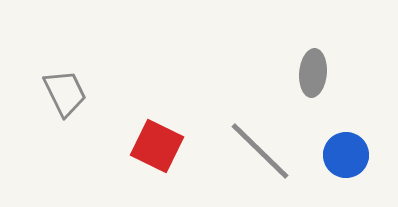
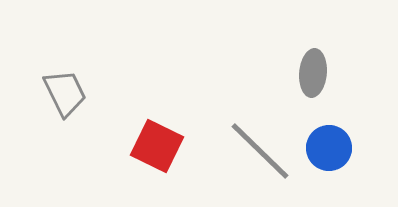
blue circle: moved 17 px left, 7 px up
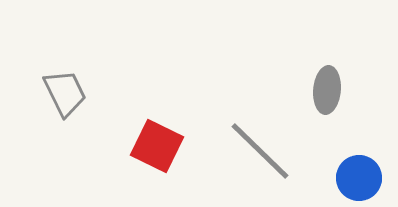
gray ellipse: moved 14 px right, 17 px down
blue circle: moved 30 px right, 30 px down
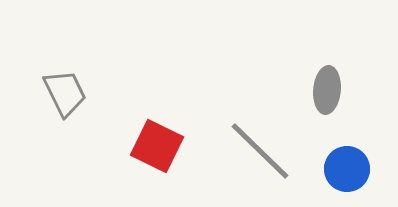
blue circle: moved 12 px left, 9 px up
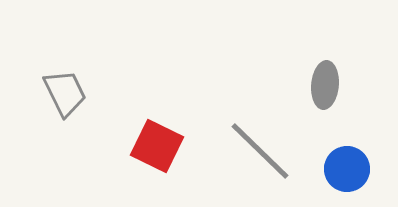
gray ellipse: moved 2 px left, 5 px up
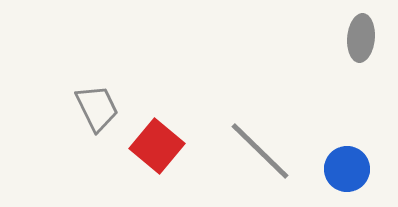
gray ellipse: moved 36 px right, 47 px up
gray trapezoid: moved 32 px right, 15 px down
red square: rotated 14 degrees clockwise
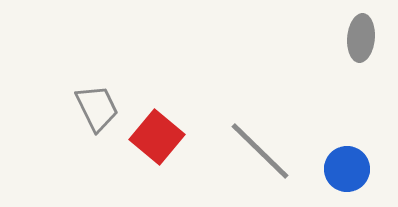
red square: moved 9 px up
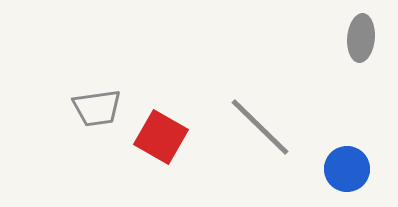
gray trapezoid: rotated 108 degrees clockwise
red square: moved 4 px right; rotated 10 degrees counterclockwise
gray line: moved 24 px up
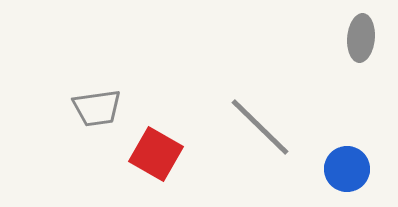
red square: moved 5 px left, 17 px down
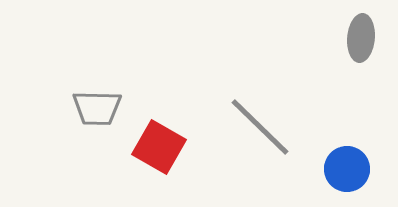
gray trapezoid: rotated 9 degrees clockwise
red square: moved 3 px right, 7 px up
